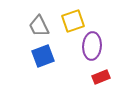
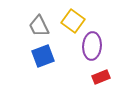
yellow square: rotated 35 degrees counterclockwise
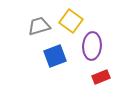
yellow square: moved 2 px left
gray trapezoid: rotated 100 degrees clockwise
blue square: moved 12 px right
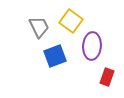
gray trapezoid: moved 1 px down; rotated 80 degrees clockwise
red rectangle: moved 6 px right; rotated 48 degrees counterclockwise
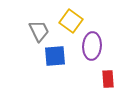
gray trapezoid: moved 4 px down
blue square: rotated 15 degrees clockwise
red rectangle: moved 1 px right, 2 px down; rotated 24 degrees counterclockwise
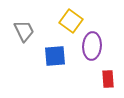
gray trapezoid: moved 15 px left
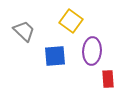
gray trapezoid: rotated 20 degrees counterclockwise
purple ellipse: moved 5 px down
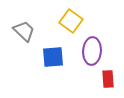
blue square: moved 2 px left, 1 px down
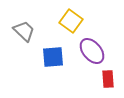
purple ellipse: rotated 44 degrees counterclockwise
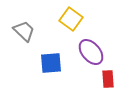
yellow square: moved 2 px up
purple ellipse: moved 1 px left, 1 px down
blue square: moved 2 px left, 6 px down
